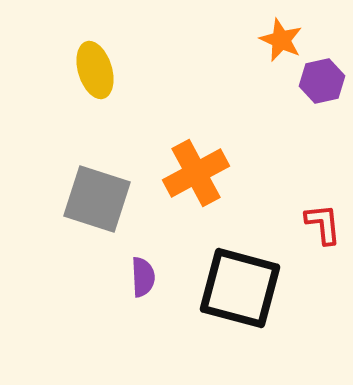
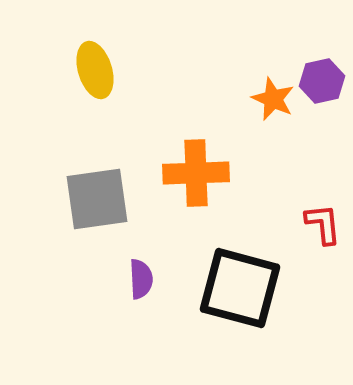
orange star: moved 8 px left, 59 px down
orange cross: rotated 26 degrees clockwise
gray square: rotated 26 degrees counterclockwise
purple semicircle: moved 2 px left, 2 px down
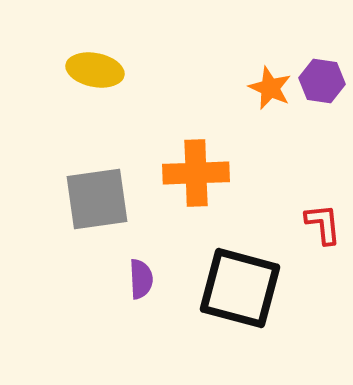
yellow ellipse: rotated 62 degrees counterclockwise
purple hexagon: rotated 21 degrees clockwise
orange star: moved 3 px left, 11 px up
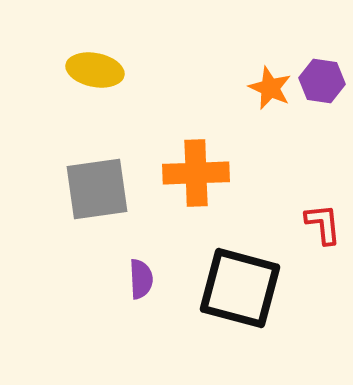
gray square: moved 10 px up
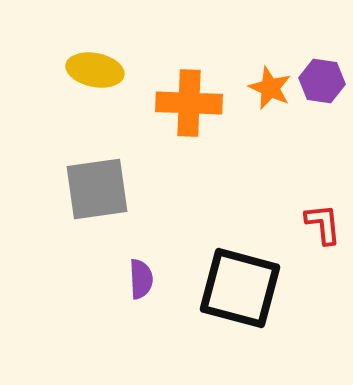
orange cross: moved 7 px left, 70 px up; rotated 4 degrees clockwise
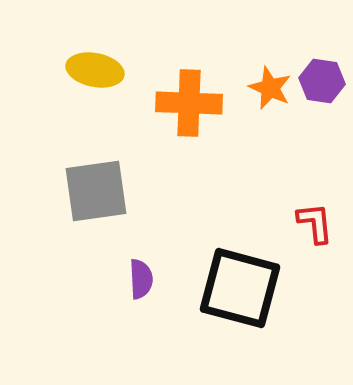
gray square: moved 1 px left, 2 px down
red L-shape: moved 8 px left, 1 px up
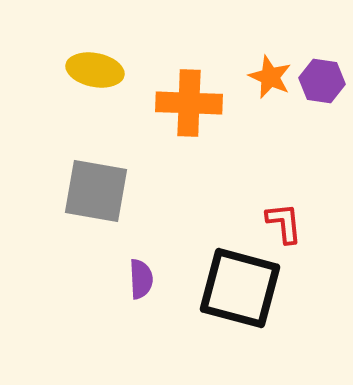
orange star: moved 11 px up
gray square: rotated 18 degrees clockwise
red L-shape: moved 31 px left
